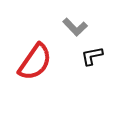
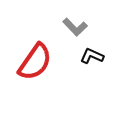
black L-shape: rotated 35 degrees clockwise
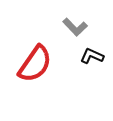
red semicircle: moved 2 px down
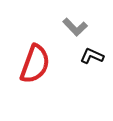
red semicircle: rotated 15 degrees counterclockwise
